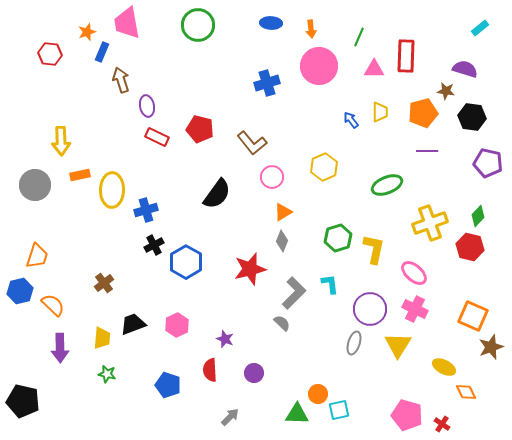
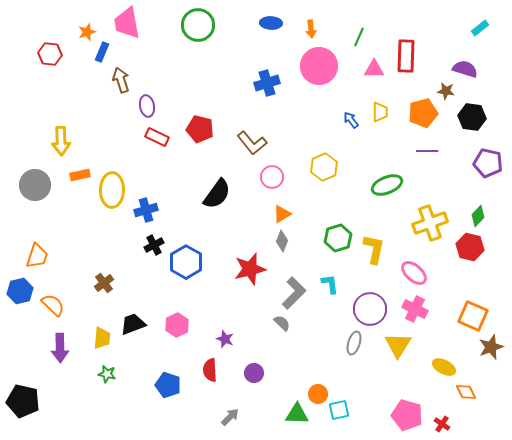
orange triangle at (283, 212): moved 1 px left, 2 px down
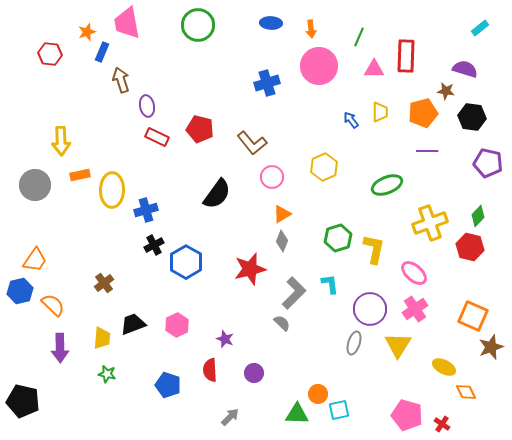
orange trapezoid at (37, 256): moved 2 px left, 4 px down; rotated 16 degrees clockwise
pink cross at (415, 309): rotated 30 degrees clockwise
